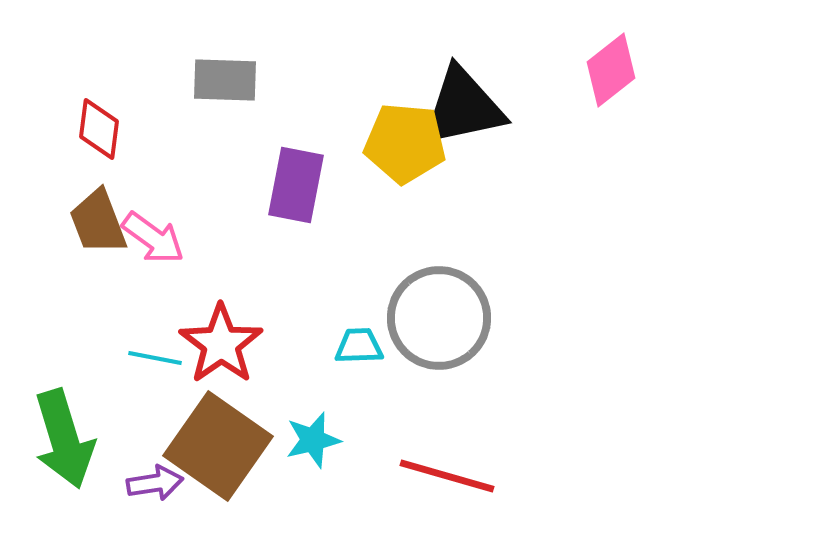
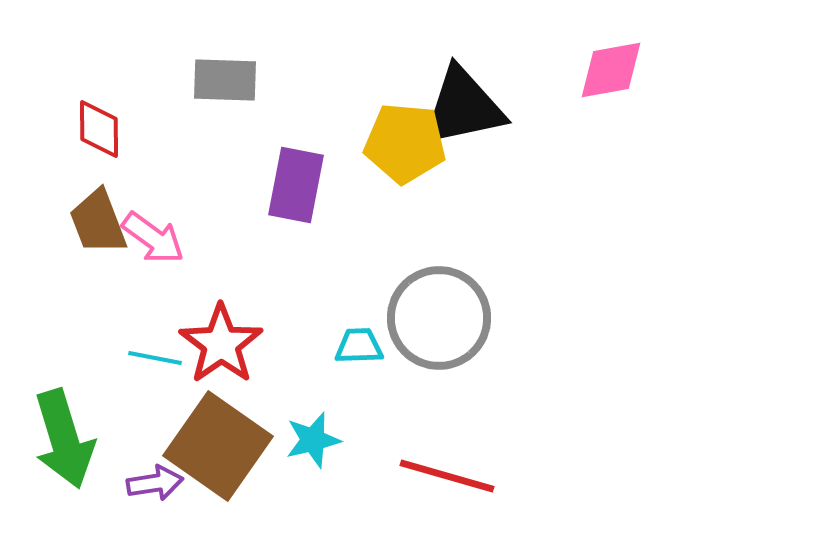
pink diamond: rotated 28 degrees clockwise
red diamond: rotated 8 degrees counterclockwise
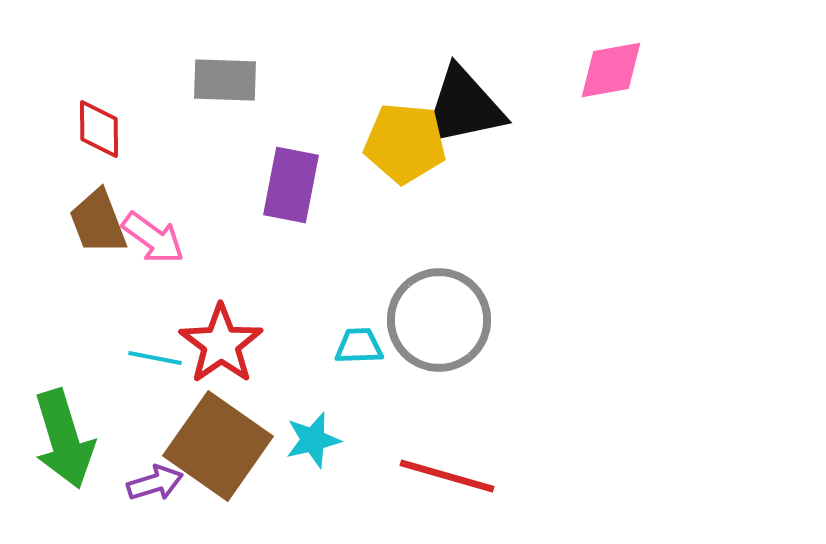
purple rectangle: moved 5 px left
gray circle: moved 2 px down
purple arrow: rotated 8 degrees counterclockwise
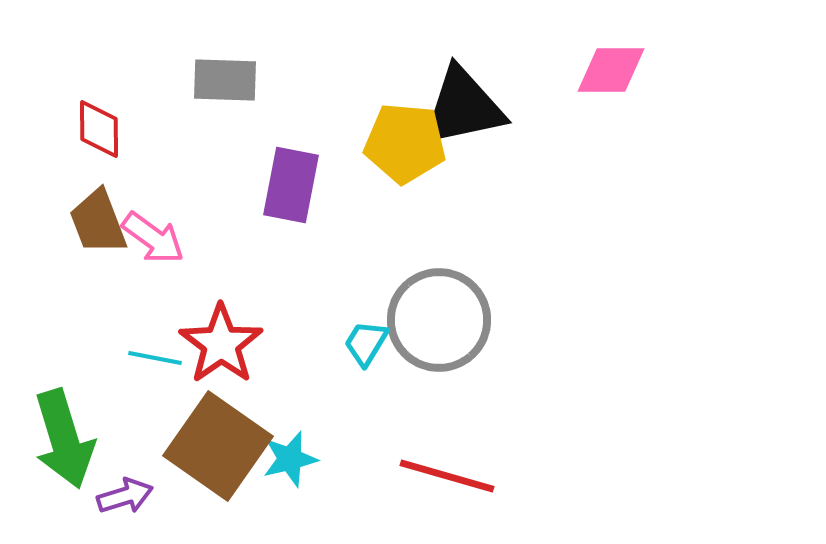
pink diamond: rotated 10 degrees clockwise
cyan trapezoid: moved 7 px right, 3 px up; rotated 57 degrees counterclockwise
cyan star: moved 23 px left, 19 px down
purple arrow: moved 30 px left, 13 px down
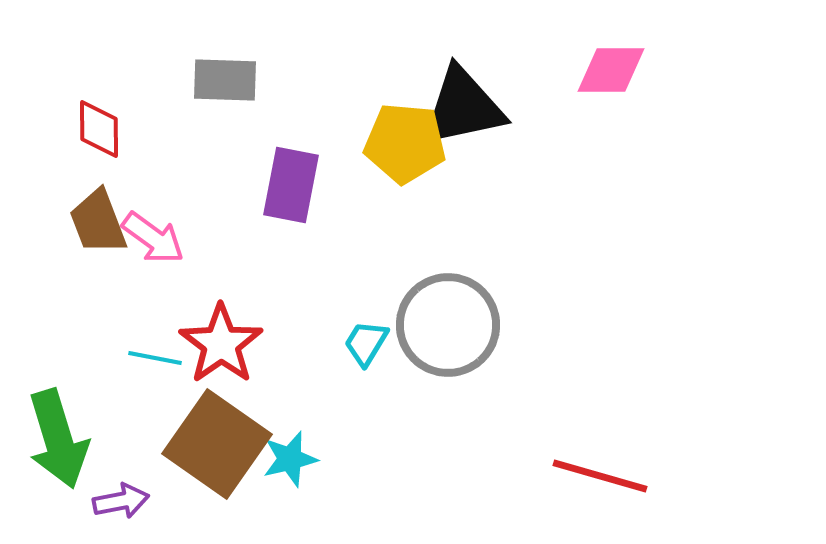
gray circle: moved 9 px right, 5 px down
green arrow: moved 6 px left
brown square: moved 1 px left, 2 px up
red line: moved 153 px right
purple arrow: moved 4 px left, 5 px down; rotated 6 degrees clockwise
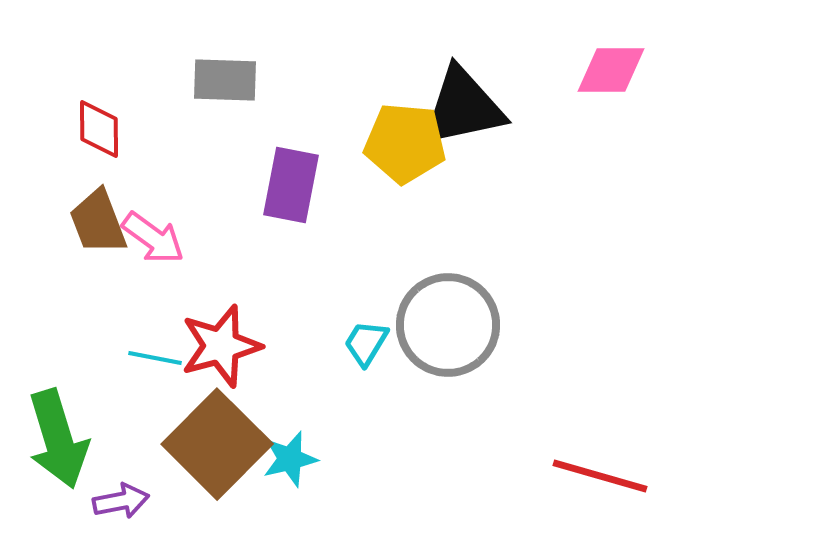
red star: moved 2 px down; rotated 20 degrees clockwise
brown square: rotated 10 degrees clockwise
